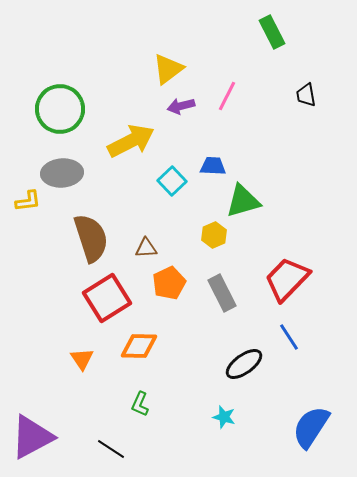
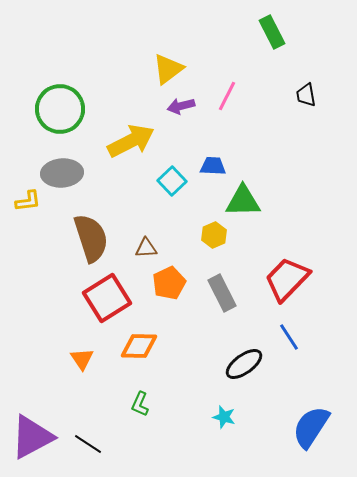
green triangle: rotated 15 degrees clockwise
black line: moved 23 px left, 5 px up
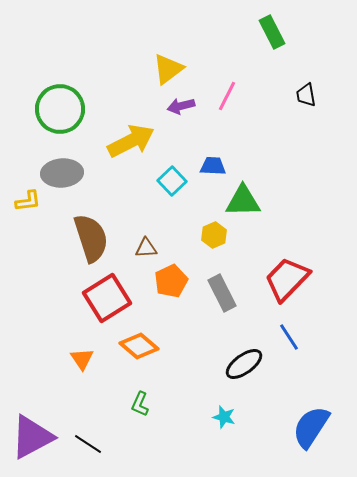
orange pentagon: moved 2 px right, 2 px up
orange diamond: rotated 39 degrees clockwise
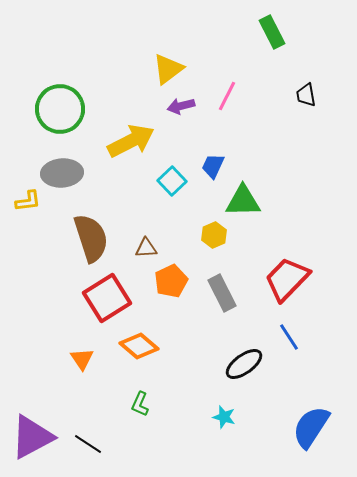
blue trapezoid: rotated 68 degrees counterclockwise
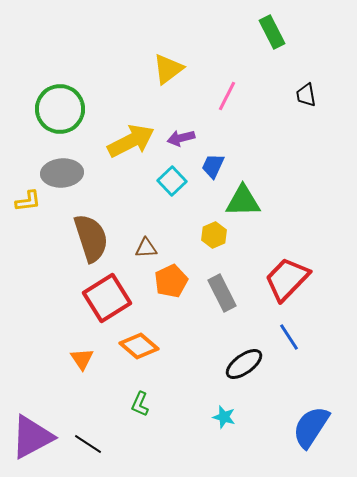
purple arrow: moved 32 px down
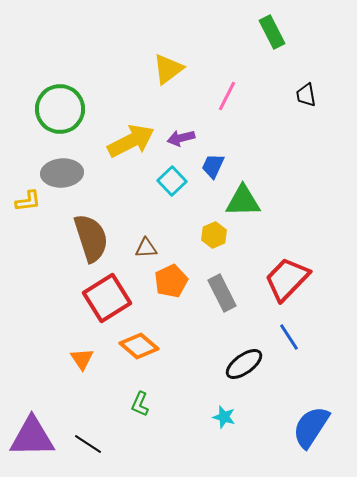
purple triangle: rotated 27 degrees clockwise
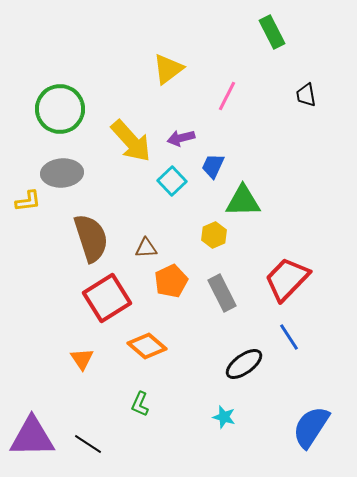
yellow arrow: rotated 75 degrees clockwise
orange diamond: moved 8 px right
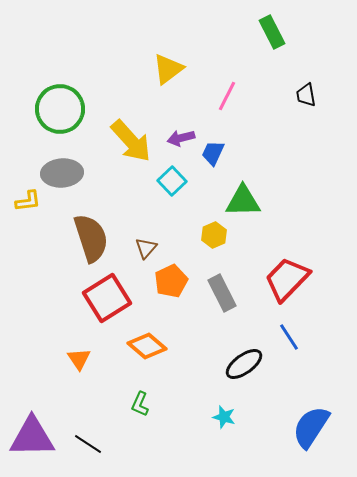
blue trapezoid: moved 13 px up
brown triangle: rotated 45 degrees counterclockwise
orange triangle: moved 3 px left
